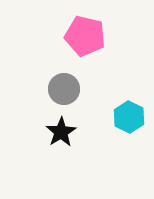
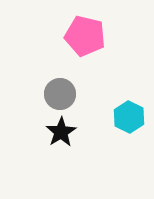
gray circle: moved 4 px left, 5 px down
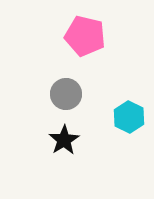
gray circle: moved 6 px right
black star: moved 3 px right, 8 px down
